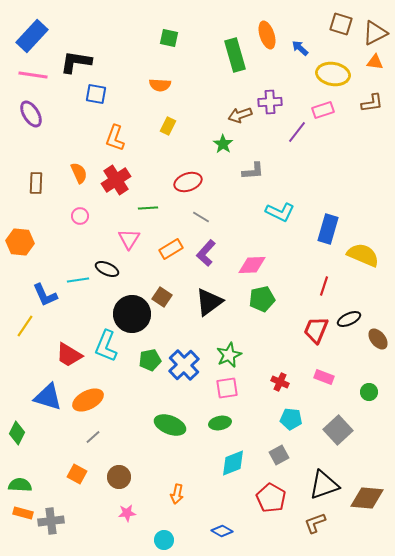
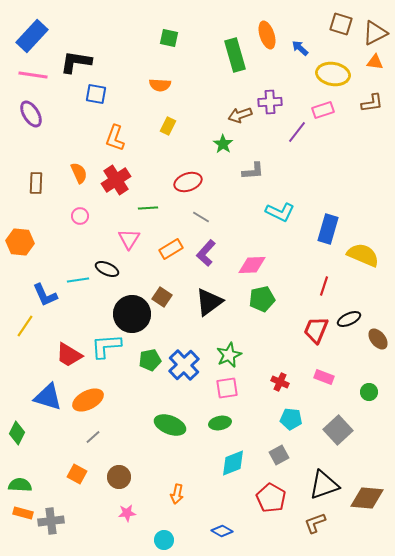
cyan L-shape at (106, 346): rotated 64 degrees clockwise
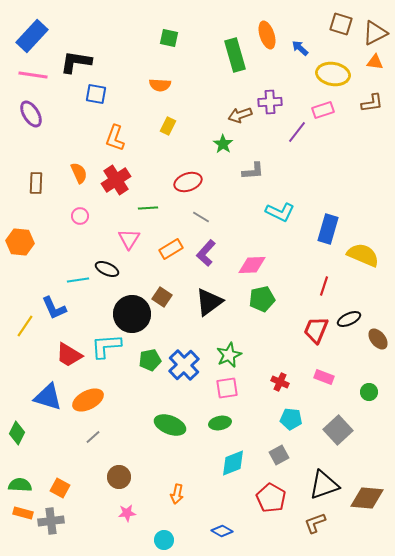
blue L-shape at (45, 295): moved 9 px right, 13 px down
orange square at (77, 474): moved 17 px left, 14 px down
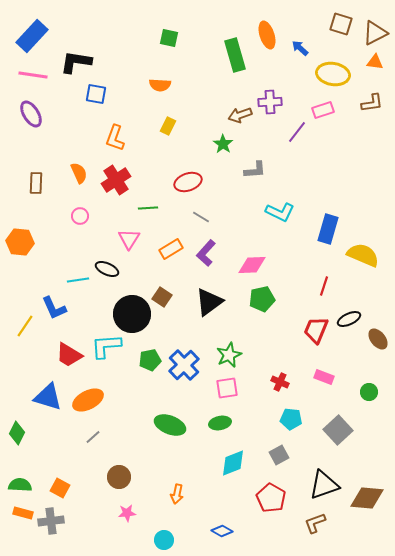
gray L-shape at (253, 171): moved 2 px right, 1 px up
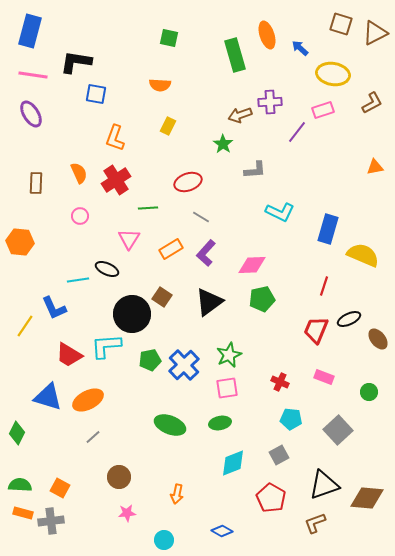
blue rectangle at (32, 36): moved 2 px left, 5 px up; rotated 28 degrees counterclockwise
orange triangle at (375, 62): moved 105 px down; rotated 18 degrees counterclockwise
brown L-shape at (372, 103): rotated 20 degrees counterclockwise
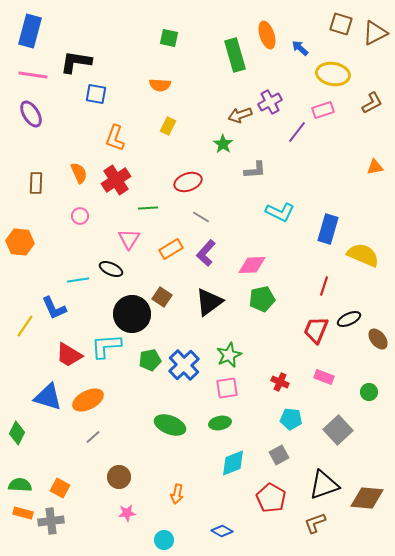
purple cross at (270, 102): rotated 25 degrees counterclockwise
black ellipse at (107, 269): moved 4 px right
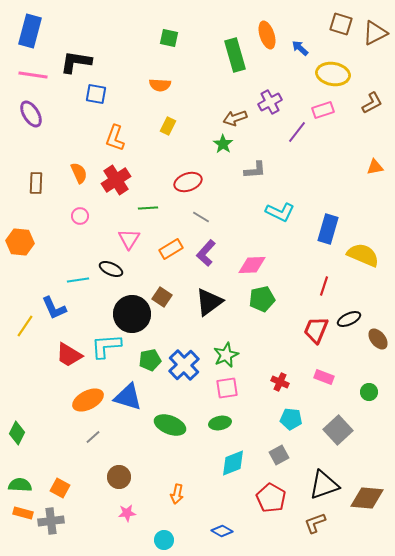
brown arrow at (240, 115): moved 5 px left, 3 px down
green star at (229, 355): moved 3 px left
blue triangle at (48, 397): moved 80 px right
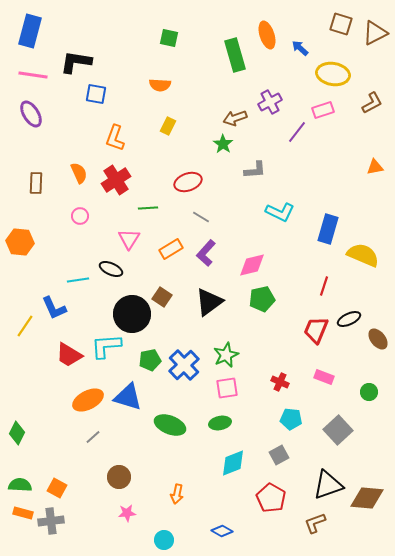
pink diamond at (252, 265): rotated 12 degrees counterclockwise
black triangle at (324, 485): moved 4 px right
orange square at (60, 488): moved 3 px left
